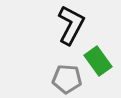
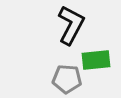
green rectangle: moved 2 px left, 1 px up; rotated 60 degrees counterclockwise
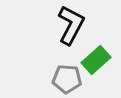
green rectangle: rotated 36 degrees counterclockwise
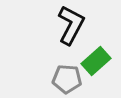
green rectangle: moved 1 px down
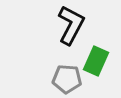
green rectangle: rotated 24 degrees counterclockwise
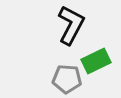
green rectangle: rotated 40 degrees clockwise
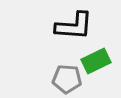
black L-shape: moved 3 px right, 1 px down; rotated 66 degrees clockwise
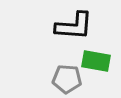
green rectangle: rotated 36 degrees clockwise
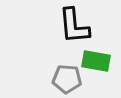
black L-shape: rotated 81 degrees clockwise
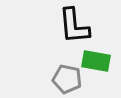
gray pentagon: rotated 8 degrees clockwise
